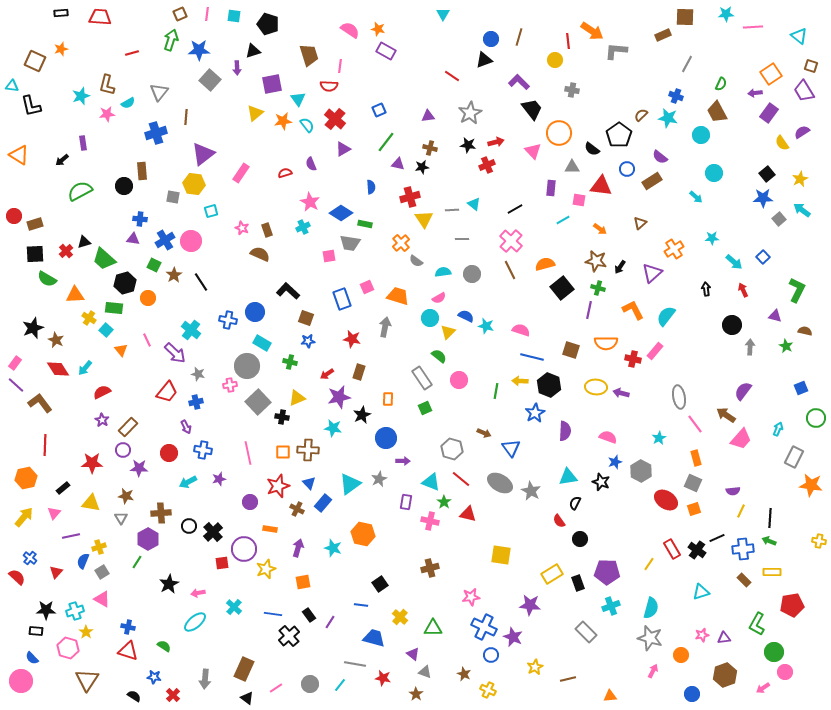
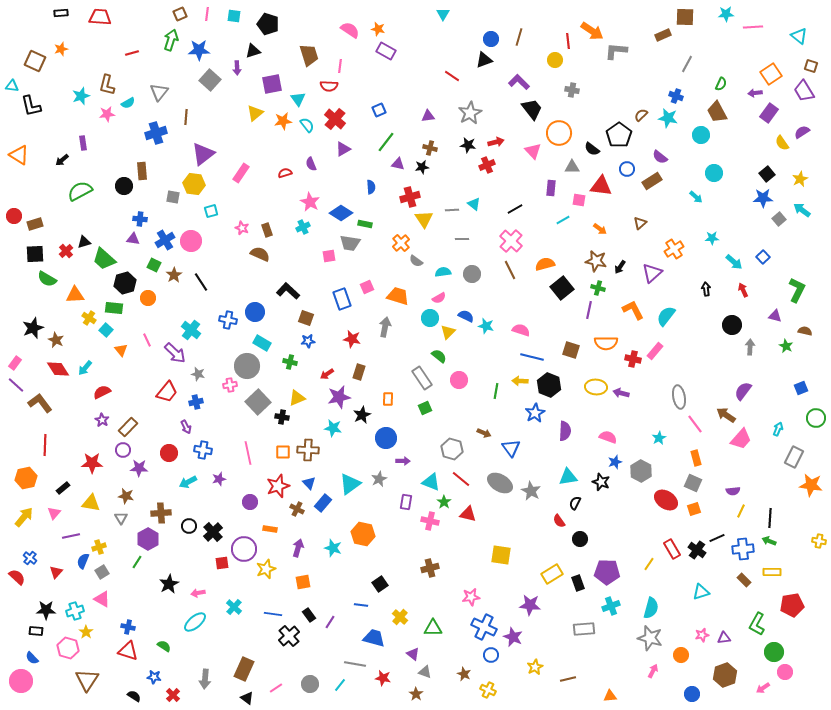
gray rectangle at (586, 632): moved 2 px left, 3 px up; rotated 50 degrees counterclockwise
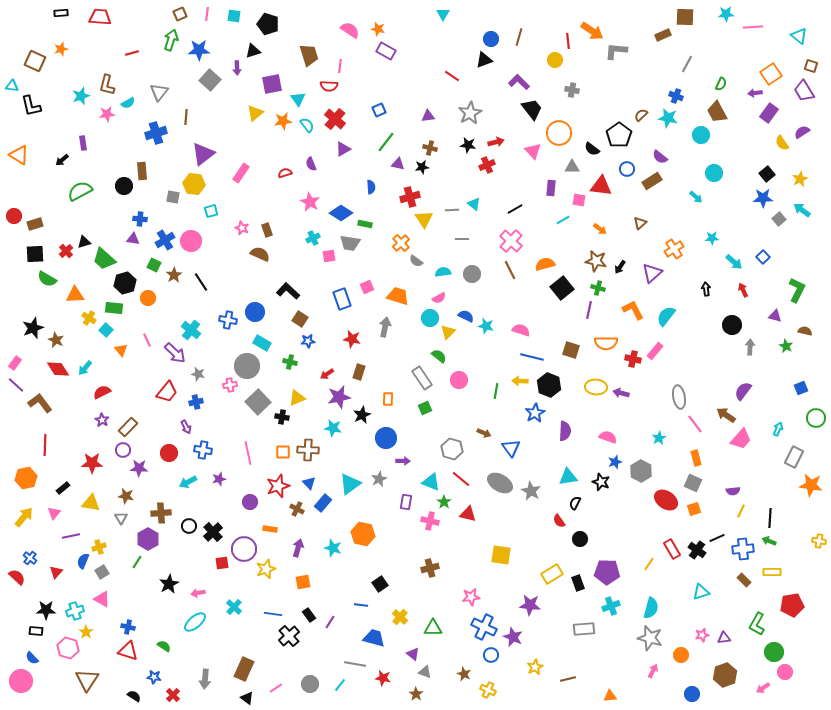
cyan cross at (303, 227): moved 10 px right, 11 px down
brown square at (306, 318): moved 6 px left, 1 px down; rotated 14 degrees clockwise
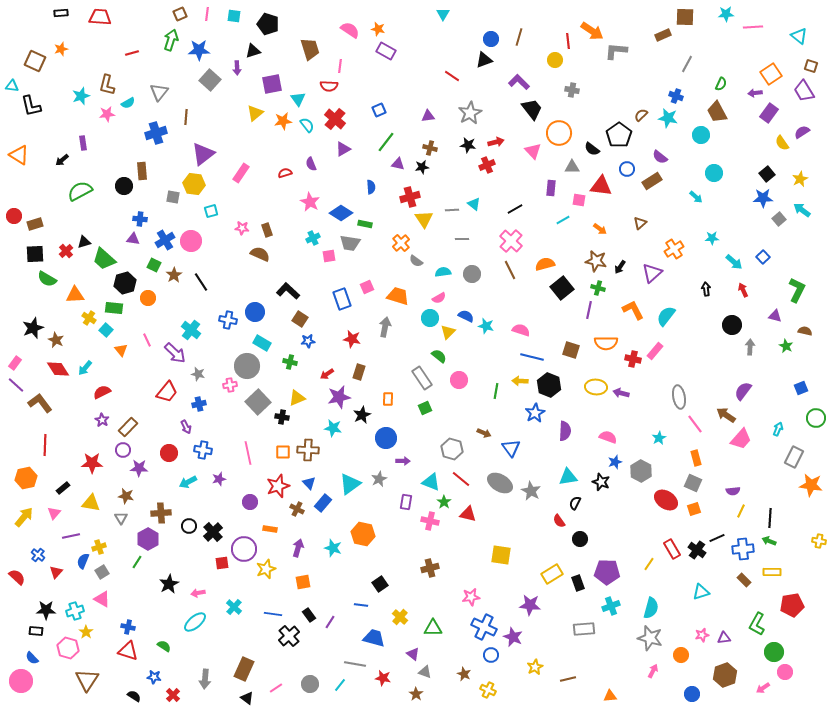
brown trapezoid at (309, 55): moved 1 px right, 6 px up
pink star at (242, 228): rotated 16 degrees counterclockwise
blue cross at (196, 402): moved 3 px right, 2 px down
blue cross at (30, 558): moved 8 px right, 3 px up
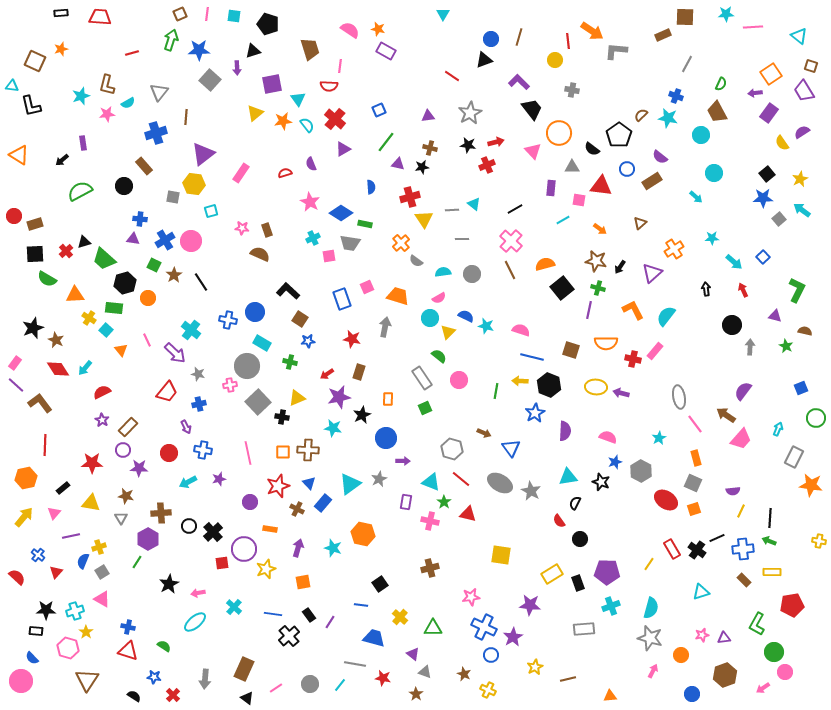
brown rectangle at (142, 171): moved 2 px right, 5 px up; rotated 36 degrees counterclockwise
purple star at (513, 637): rotated 18 degrees clockwise
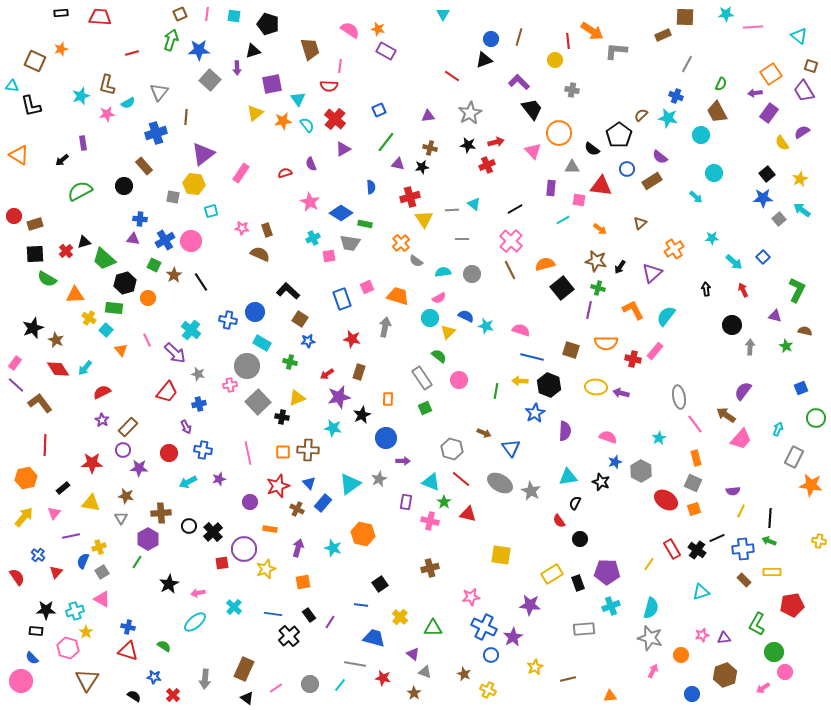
red semicircle at (17, 577): rotated 12 degrees clockwise
brown star at (416, 694): moved 2 px left, 1 px up
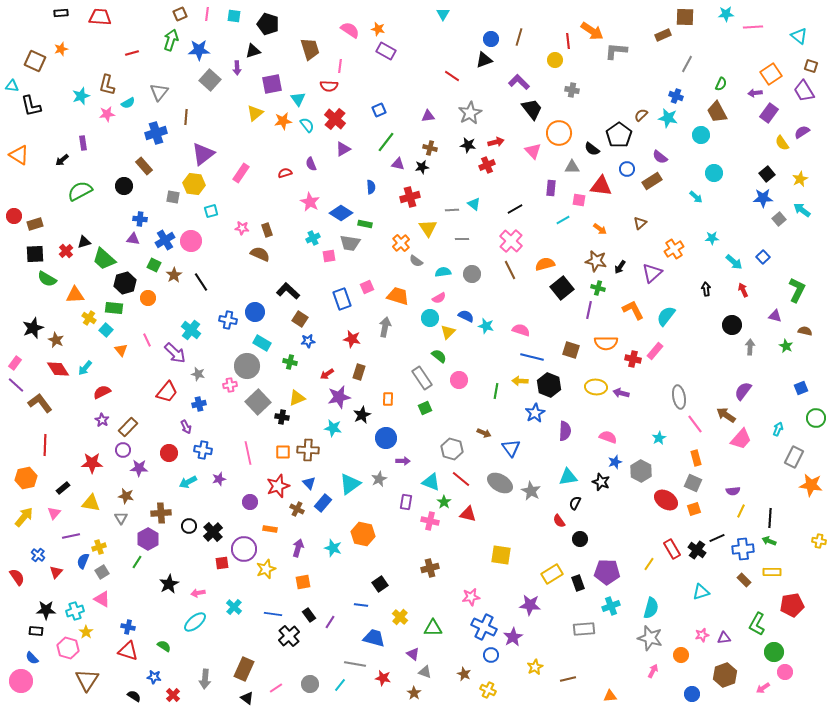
yellow triangle at (424, 219): moved 4 px right, 9 px down
